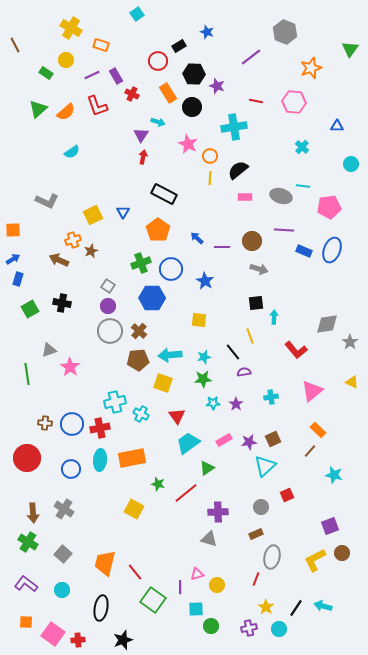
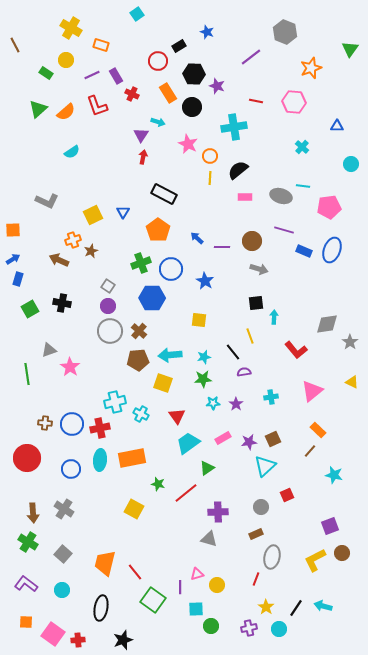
purple line at (284, 230): rotated 12 degrees clockwise
pink rectangle at (224, 440): moved 1 px left, 2 px up
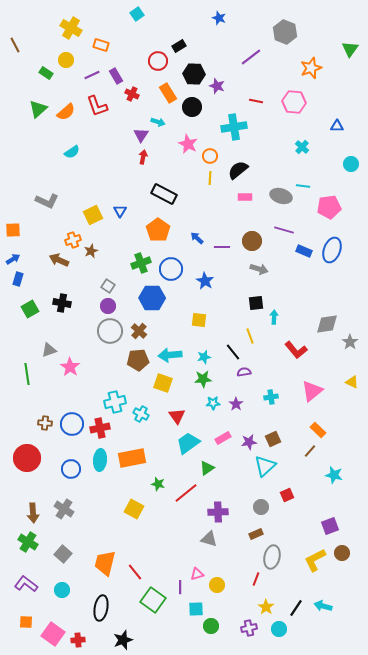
blue star at (207, 32): moved 12 px right, 14 px up
blue triangle at (123, 212): moved 3 px left, 1 px up
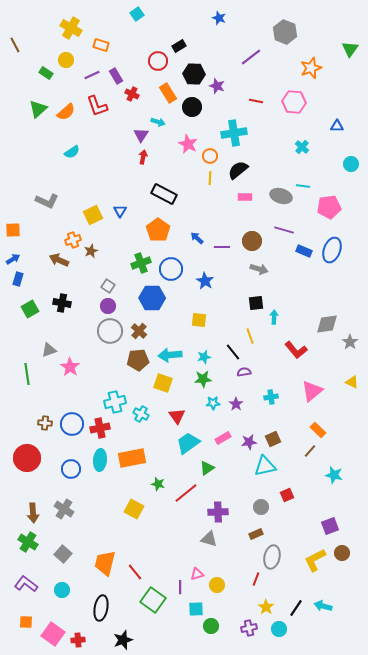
cyan cross at (234, 127): moved 6 px down
cyan triangle at (265, 466): rotated 30 degrees clockwise
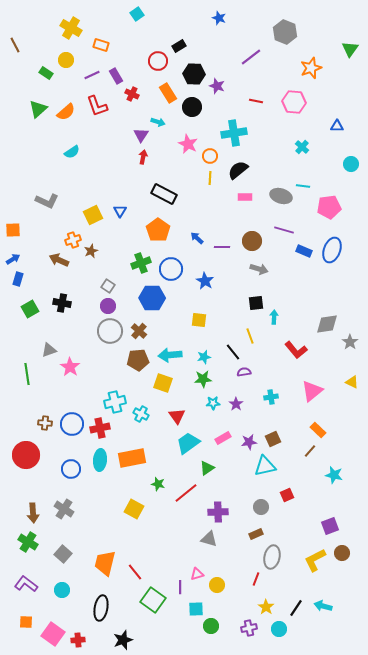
red circle at (27, 458): moved 1 px left, 3 px up
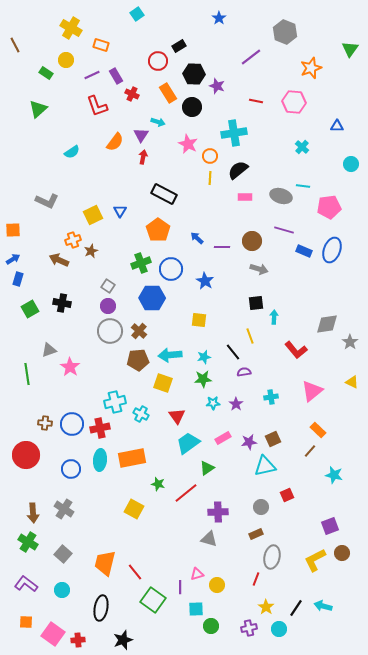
blue star at (219, 18): rotated 16 degrees clockwise
orange semicircle at (66, 112): moved 49 px right, 30 px down; rotated 12 degrees counterclockwise
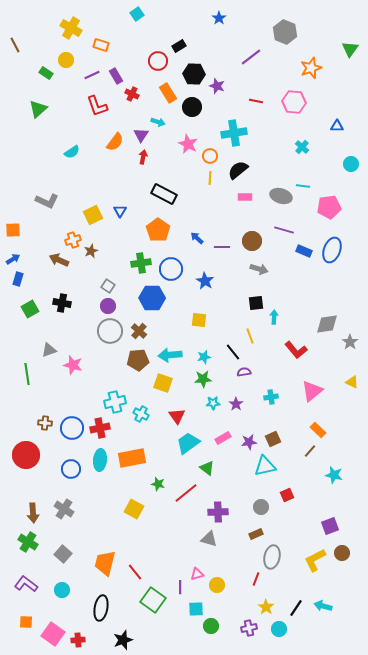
green cross at (141, 263): rotated 12 degrees clockwise
pink star at (70, 367): moved 3 px right, 2 px up; rotated 18 degrees counterclockwise
blue circle at (72, 424): moved 4 px down
green triangle at (207, 468): rotated 49 degrees counterclockwise
